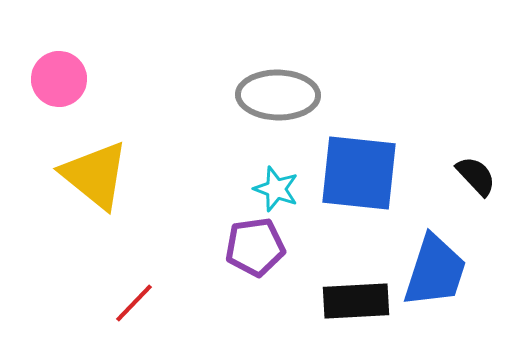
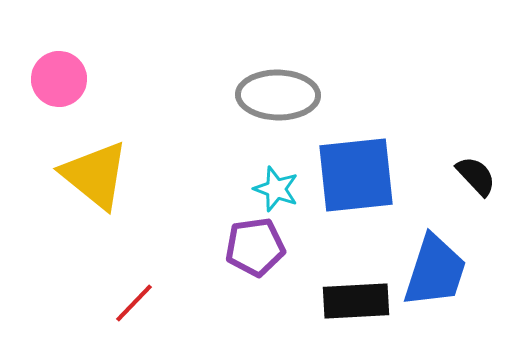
blue square: moved 3 px left, 2 px down; rotated 12 degrees counterclockwise
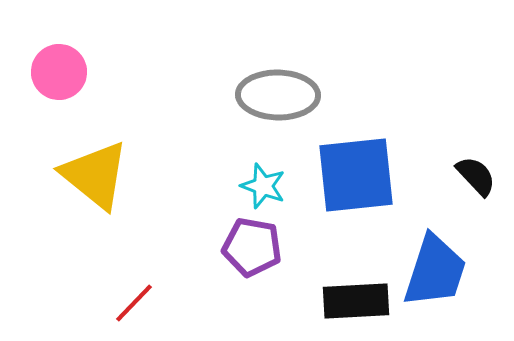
pink circle: moved 7 px up
cyan star: moved 13 px left, 3 px up
purple pentagon: moved 3 px left; rotated 18 degrees clockwise
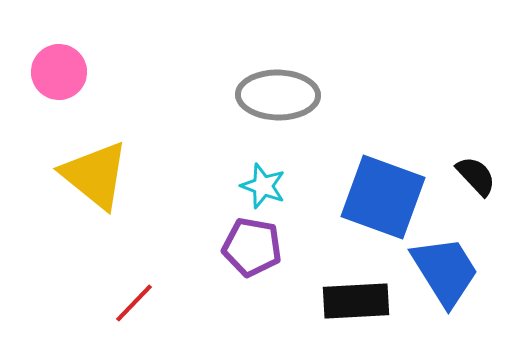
blue square: moved 27 px right, 22 px down; rotated 26 degrees clockwise
blue trapezoid: moved 10 px right; rotated 50 degrees counterclockwise
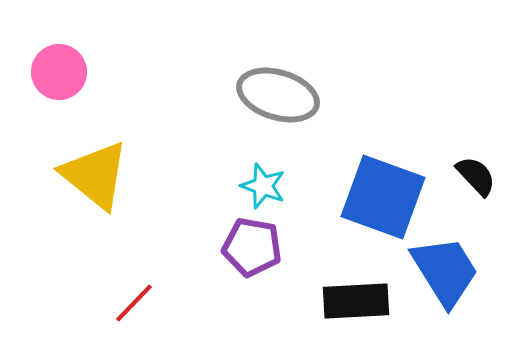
gray ellipse: rotated 16 degrees clockwise
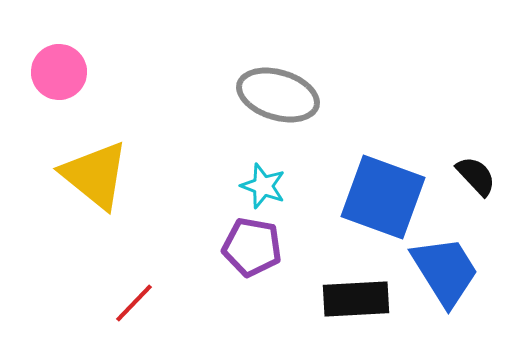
black rectangle: moved 2 px up
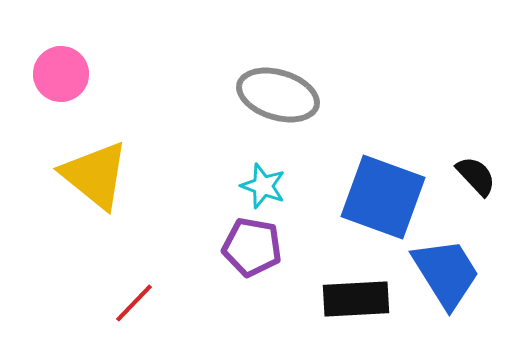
pink circle: moved 2 px right, 2 px down
blue trapezoid: moved 1 px right, 2 px down
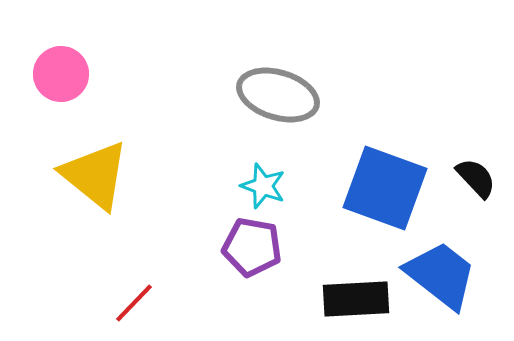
black semicircle: moved 2 px down
blue square: moved 2 px right, 9 px up
blue trapezoid: moved 5 px left, 2 px down; rotated 20 degrees counterclockwise
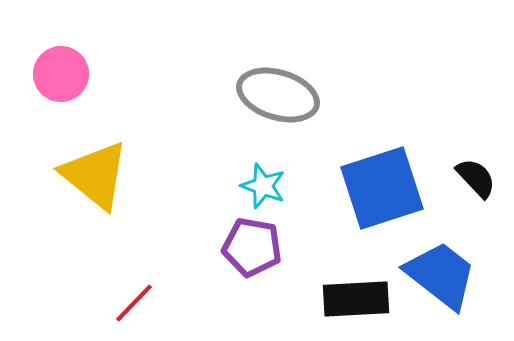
blue square: moved 3 px left; rotated 38 degrees counterclockwise
